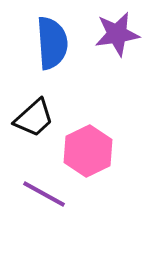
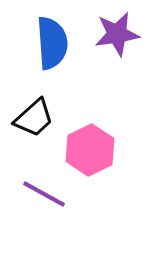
pink hexagon: moved 2 px right, 1 px up
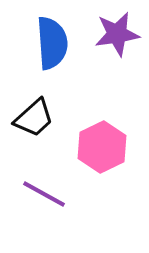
pink hexagon: moved 12 px right, 3 px up
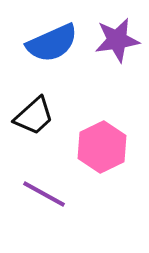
purple star: moved 6 px down
blue semicircle: rotated 70 degrees clockwise
black trapezoid: moved 2 px up
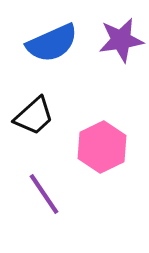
purple star: moved 4 px right
purple line: rotated 27 degrees clockwise
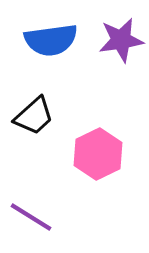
blue semicircle: moved 1 px left, 3 px up; rotated 16 degrees clockwise
pink hexagon: moved 4 px left, 7 px down
purple line: moved 13 px left, 23 px down; rotated 24 degrees counterclockwise
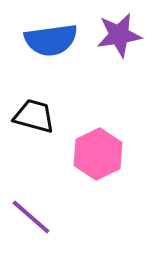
purple star: moved 2 px left, 5 px up
black trapezoid: rotated 123 degrees counterclockwise
purple line: rotated 9 degrees clockwise
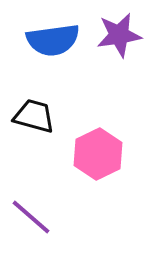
blue semicircle: moved 2 px right
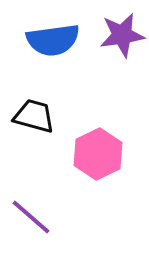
purple star: moved 3 px right
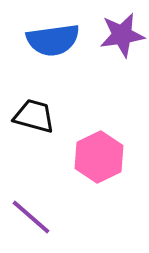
pink hexagon: moved 1 px right, 3 px down
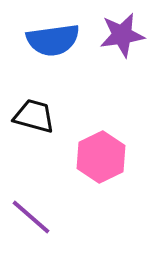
pink hexagon: moved 2 px right
